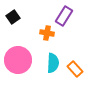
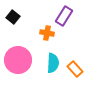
black square: rotated 16 degrees counterclockwise
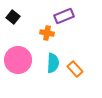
purple rectangle: rotated 36 degrees clockwise
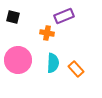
black square: rotated 24 degrees counterclockwise
orange rectangle: moved 1 px right
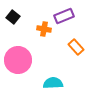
black square: rotated 24 degrees clockwise
orange cross: moved 3 px left, 4 px up
cyan semicircle: moved 20 px down; rotated 96 degrees counterclockwise
orange rectangle: moved 22 px up
